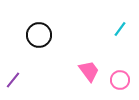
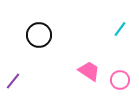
pink trapezoid: rotated 20 degrees counterclockwise
purple line: moved 1 px down
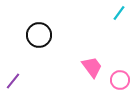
cyan line: moved 1 px left, 16 px up
pink trapezoid: moved 3 px right, 4 px up; rotated 20 degrees clockwise
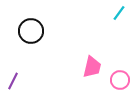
black circle: moved 8 px left, 4 px up
pink trapezoid: rotated 50 degrees clockwise
purple line: rotated 12 degrees counterclockwise
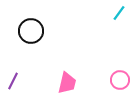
pink trapezoid: moved 25 px left, 16 px down
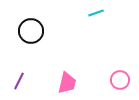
cyan line: moved 23 px left; rotated 35 degrees clockwise
purple line: moved 6 px right
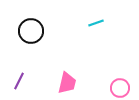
cyan line: moved 10 px down
pink circle: moved 8 px down
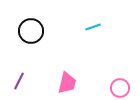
cyan line: moved 3 px left, 4 px down
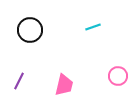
black circle: moved 1 px left, 1 px up
pink trapezoid: moved 3 px left, 2 px down
pink circle: moved 2 px left, 12 px up
